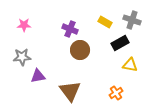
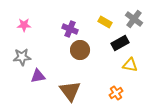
gray cross: moved 2 px right, 1 px up; rotated 18 degrees clockwise
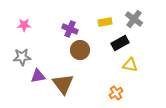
yellow rectangle: rotated 40 degrees counterclockwise
brown triangle: moved 7 px left, 7 px up
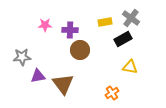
gray cross: moved 3 px left, 1 px up
pink star: moved 21 px right
purple cross: moved 1 px down; rotated 21 degrees counterclockwise
black rectangle: moved 3 px right, 4 px up
yellow triangle: moved 2 px down
orange cross: moved 4 px left
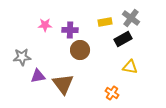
orange cross: rotated 24 degrees counterclockwise
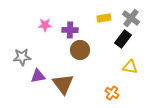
yellow rectangle: moved 1 px left, 4 px up
black rectangle: rotated 24 degrees counterclockwise
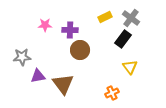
yellow rectangle: moved 1 px right, 1 px up; rotated 16 degrees counterclockwise
yellow triangle: rotated 42 degrees clockwise
orange cross: rotated 32 degrees clockwise
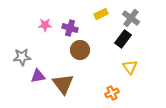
yellow rectangle: moved 4 px left, 3 px up
purple cross: moved 2 px up; rotated 14 degrees clockwise
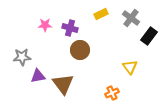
black rectangle: moved 26 px right, 3 px up
